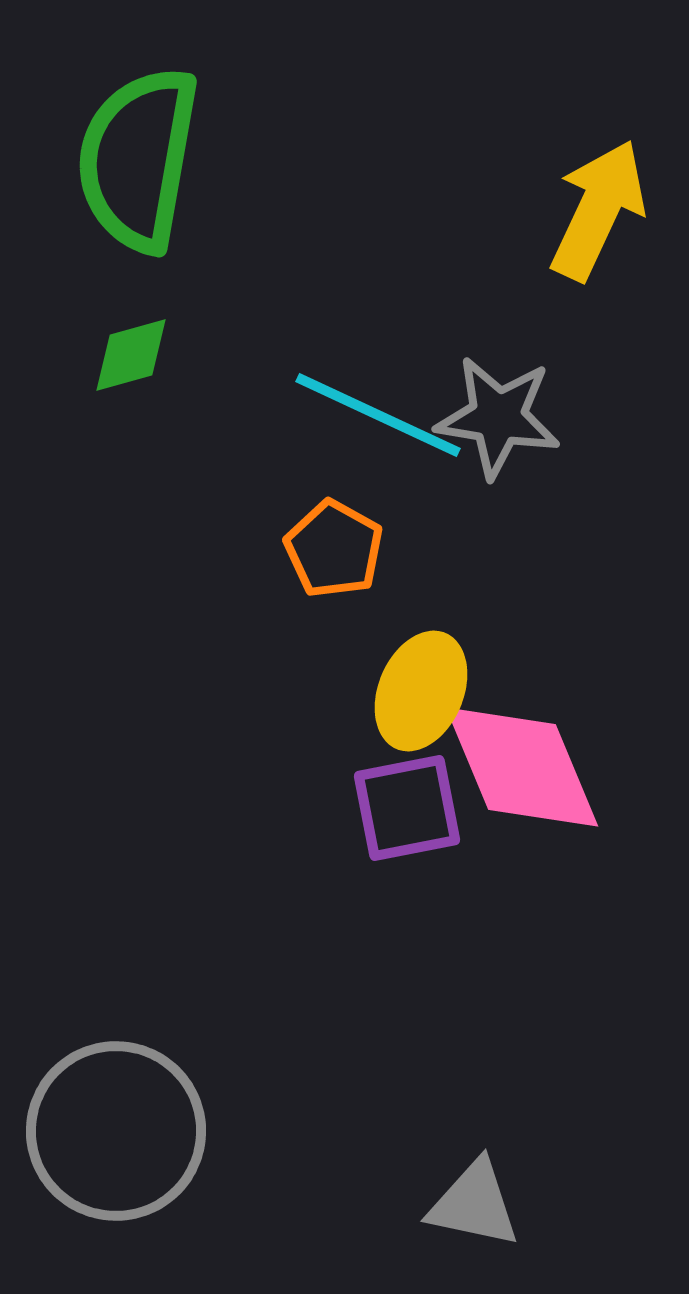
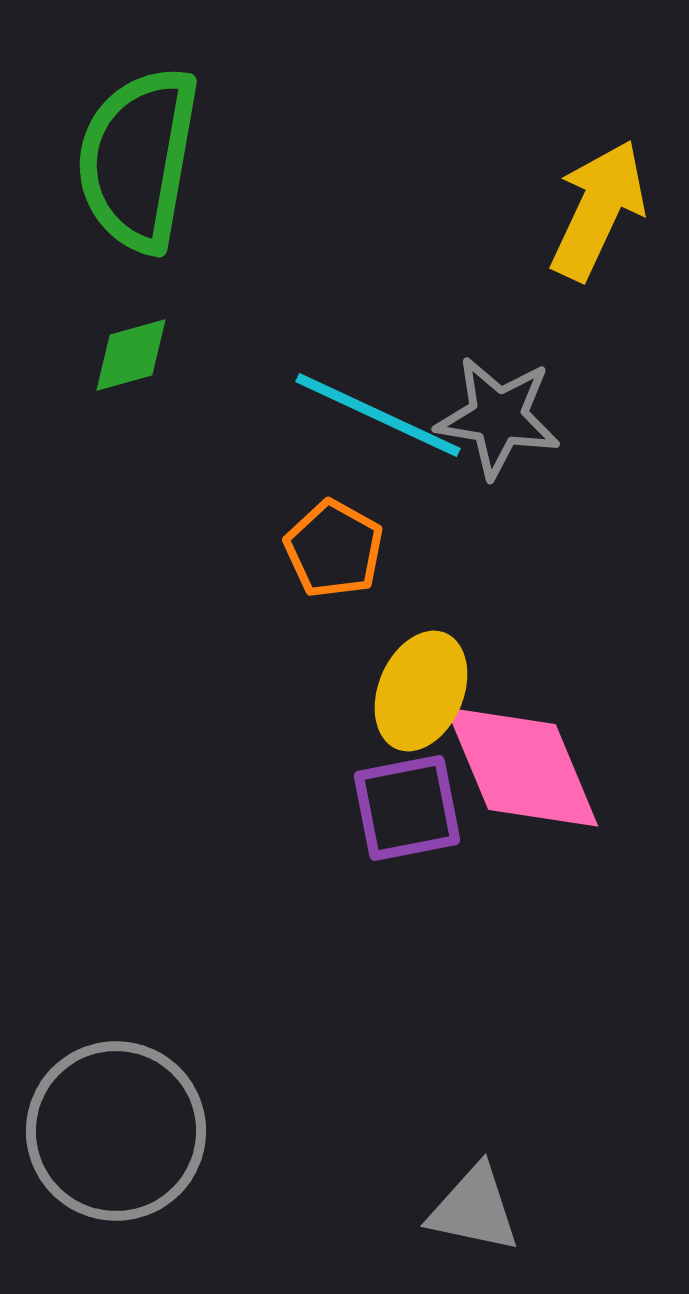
gray triangle: moved 5 px down
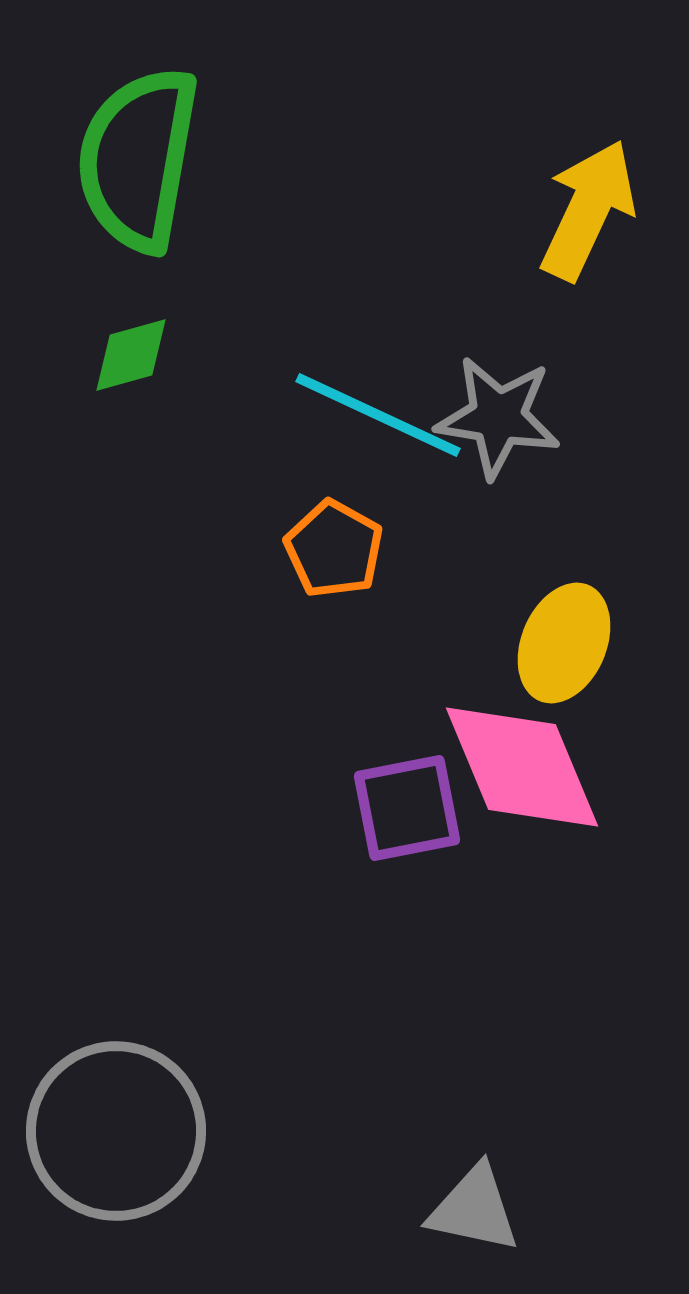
yellow arrow: moved 10 px left
yellow ellipse: moved 143 px right, 48 px up
